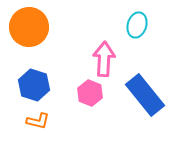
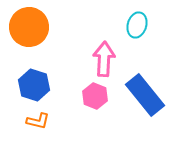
pink hexagon: moved 5 px right, 3 px down
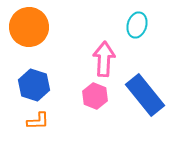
orange L-shape: rotated 15 degrees counterclockwise
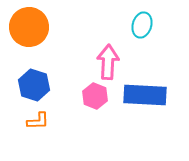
cyan ellipse: moved 5 px right
pink arrow: moved 4 px right, 3 px down
blue rectangle: rotated 48 degrees counterclockwise
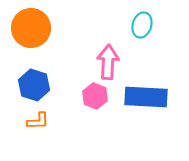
orange circle: moved 2 px right, 1 px down
blue rectangle: moved 1 px right, 2 px down
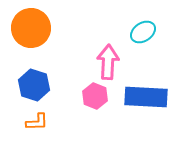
cyan ellipse: moved 1 px right, 7 px down; rotated 40 degrees clockwise
orange L-shape: moved 1 px left, 1 px down
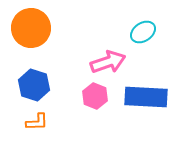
pink arrow: rotated 68 degrees clockwise
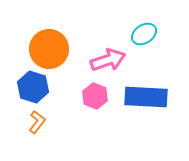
orange circle: moved 18 px right, 21 px down
cyan ellipse: moved 1 px right, 2 px down
pink arrow: moved 2 px up
blue hexagon: moved 1 px left, 2 px down
orange L-shape: rotated 50 degrees counterclockwise
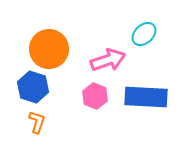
cyan ellipse: rotated 10 degrees counterclockwise
orange L-shape: rotated 20 degrees counterclockwise
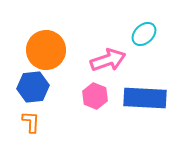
orange circle: moved 3 px left, 1 px down
blue hexagon: rotated 24 degrees counterclockwise
blue rectangle: moved 1 px left, 1 px down
orange L-shape: moved 6 px left; rotated 15 degrees counterclockwise
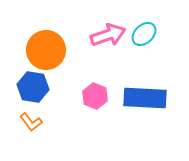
pink arrow: moved 25 px up
blue hexagon: rotated 16 degrees clockwise
orange L-shape: rotated 140 degrees clockwise
